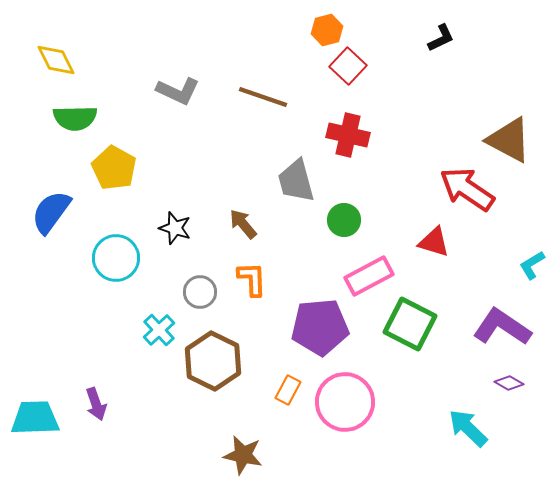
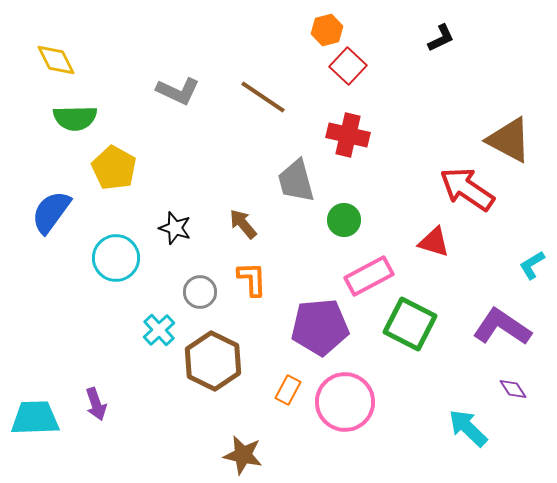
brown line: rotated 15 degrees clockwise
purple diamond: moved 4 px right, 6 px down; rotated 28 degrees clockwise
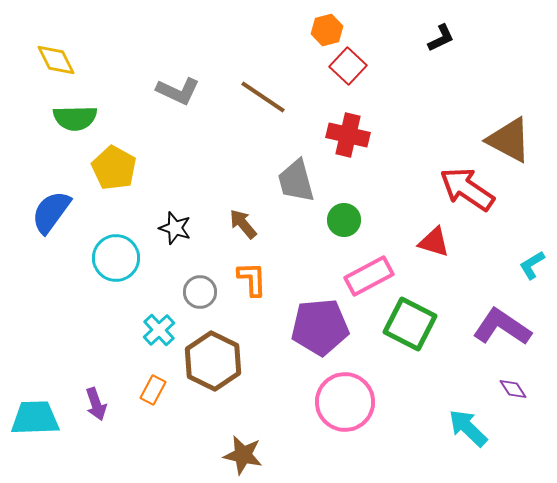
orange rectangle: moved 135 px left
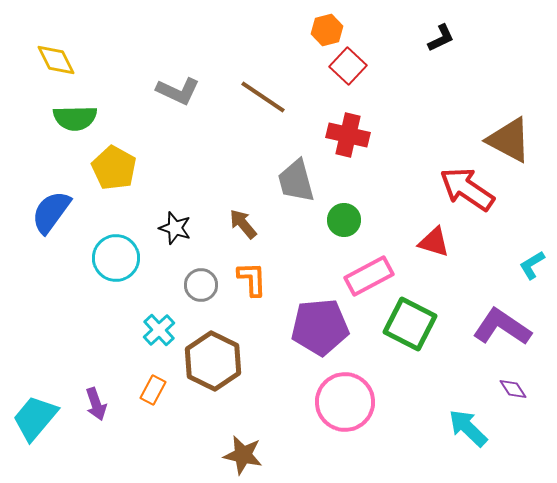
gray circle: moved 1 px right, 7 px up
cyan trapezoid: rotated 48 degrees counterclockwise
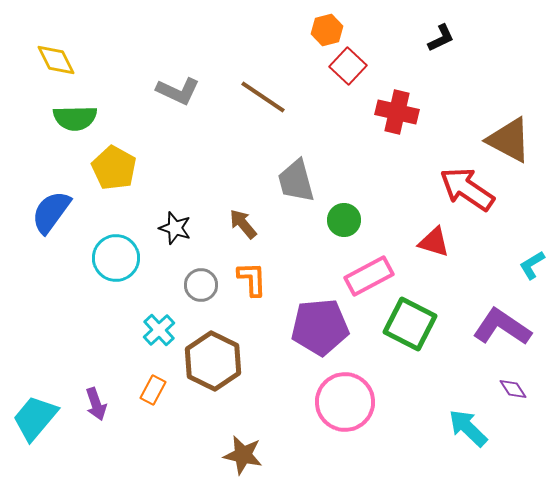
red cross: moved 49 px right, 23 px up
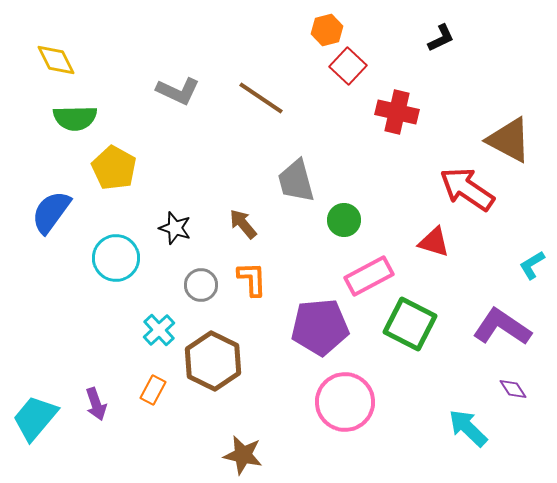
brown line: moved 2 px left, 1 px down
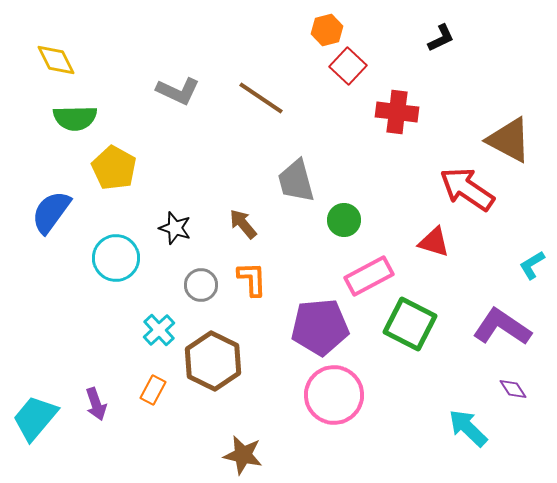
red cross: rotated 6 degrees counterclockwise
pink circle: moved 11 px left, 7 px up
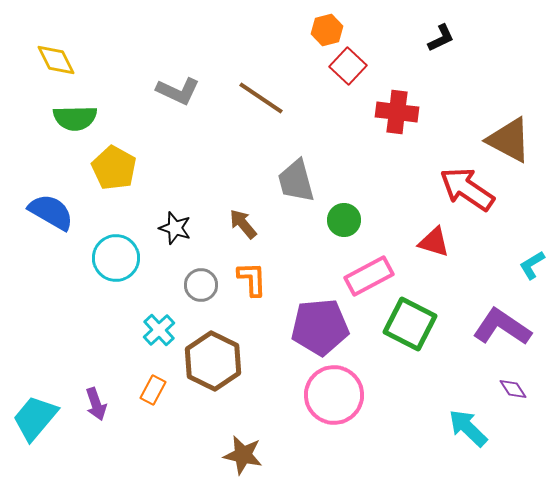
blue semicircle: rotated 84 degrees clockwise
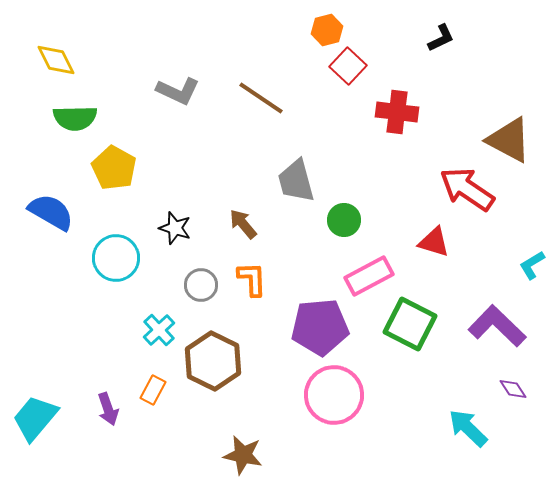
purple L-shape: moved 5 px left, 1 px up; rotated 10 degrees clockwise
purple arrow: moved 12 px right, 5 px down
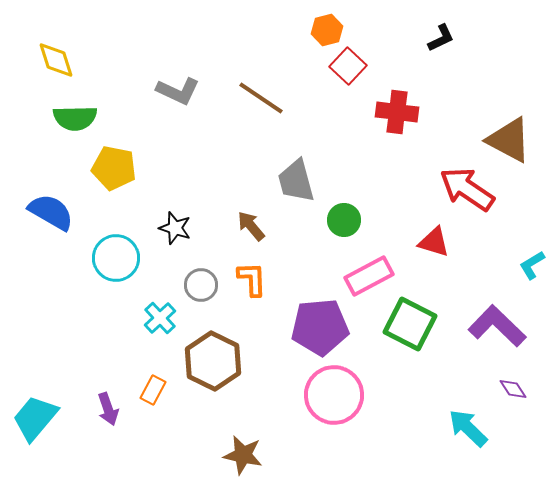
yellow diamond: rotated 9 degrees clockwise
yellow pentagon: rotated 18 degrees counterclockwise
brown arrow: moved 8 px right, 2 px down
cyan cross: moved 1 px right, 12 px up
